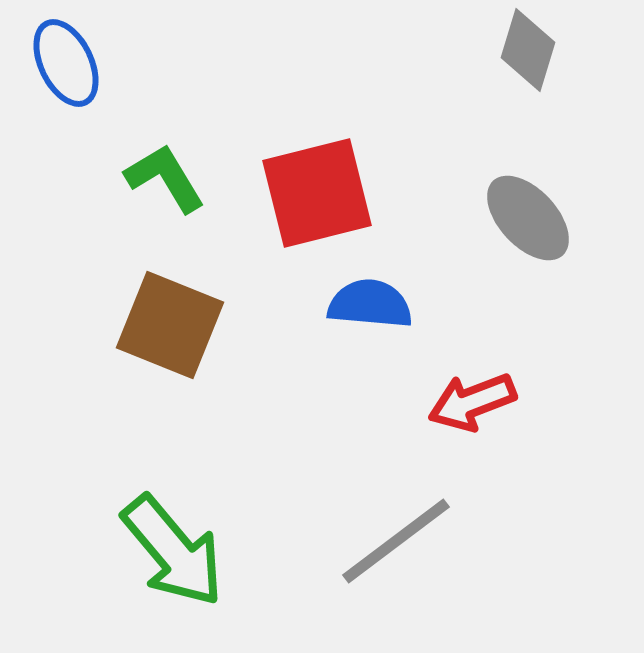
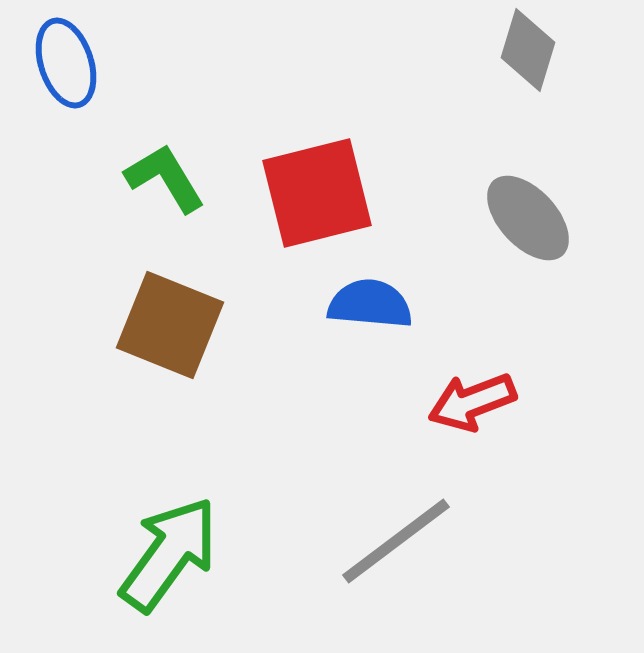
blue ellipse: rotated 8 degrees clockwise
green arrow: moved 4 px left, 3 px down; rotated 104 degrees counterclockwise
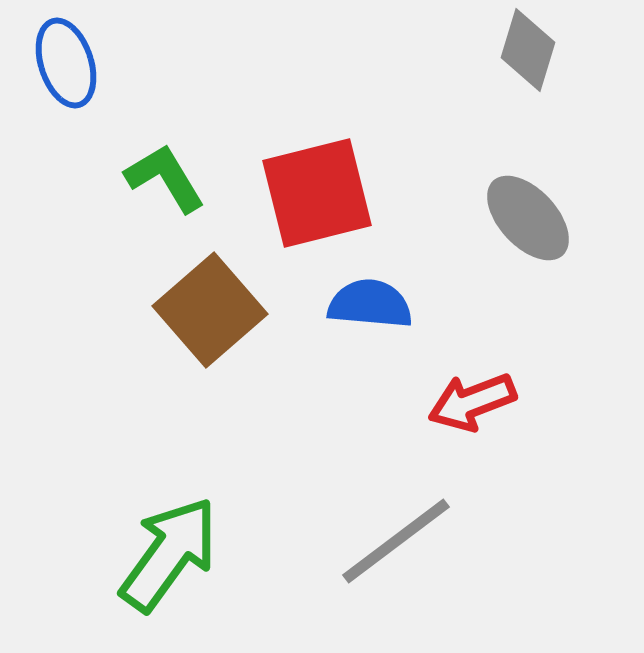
brown square: moved 40 px right, 15 px up; rotated 27 degrees clockwise
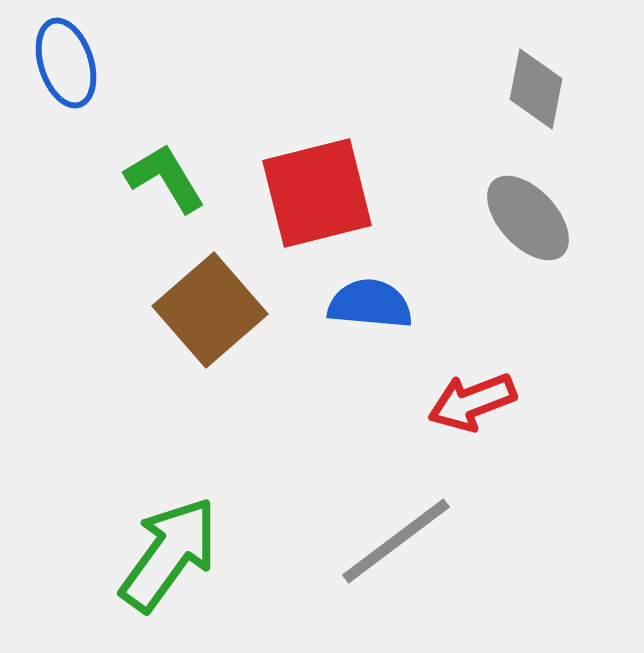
gray diamond: moved 8 px right, 39 px down; rotated 6 degrees counterclockwise
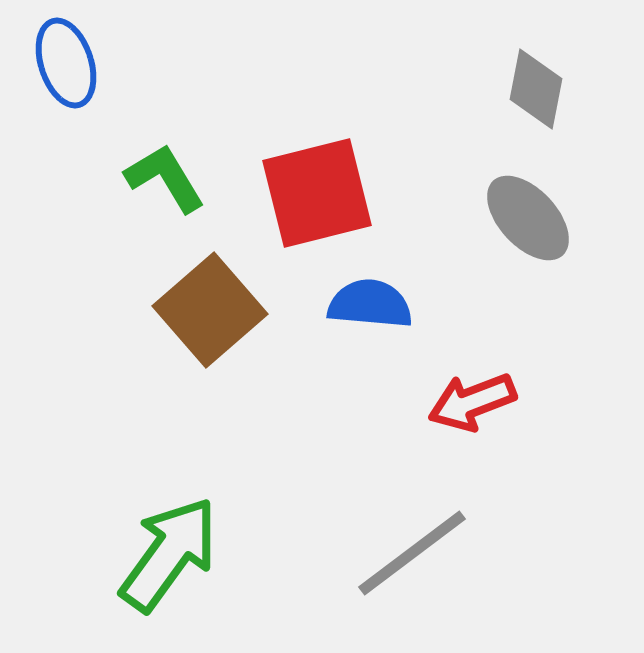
gray line: moved 16 px right, 12 px down
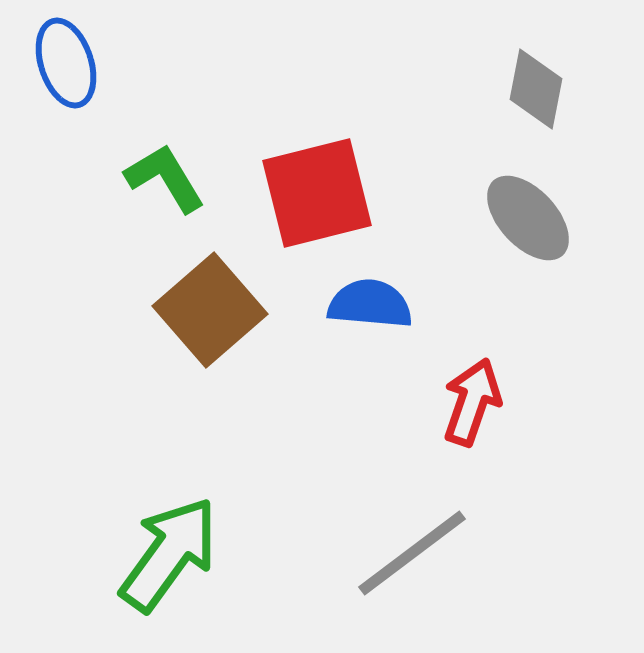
red arrow: rotated 130 degrees clockwise
